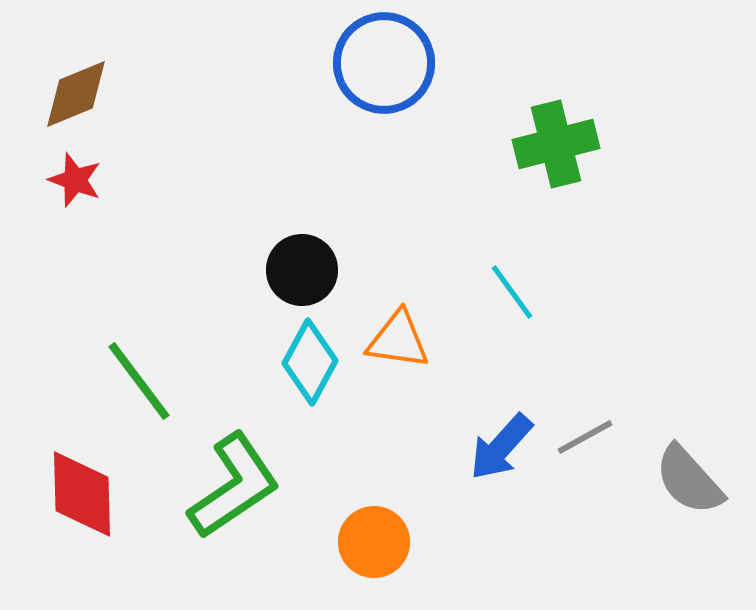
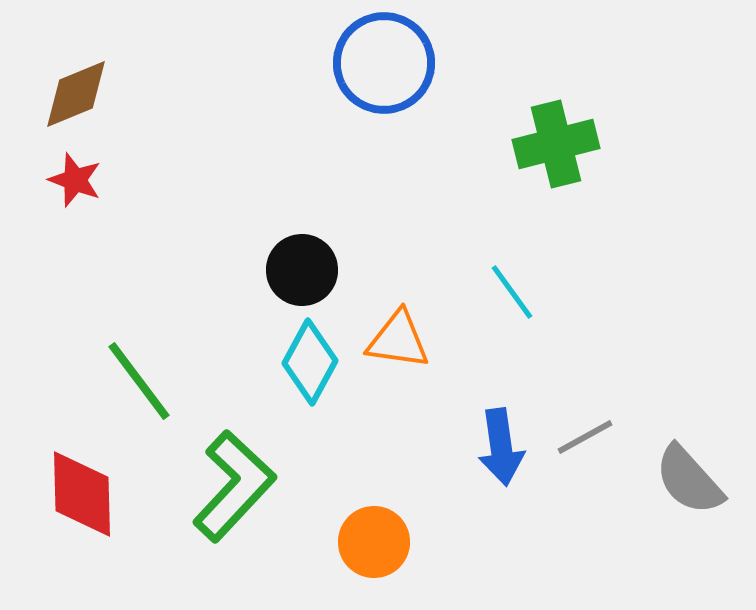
blue arrow: rotated 50 degrees counterclockwise
green L-shape: rotated 13 degrees counterclockwise
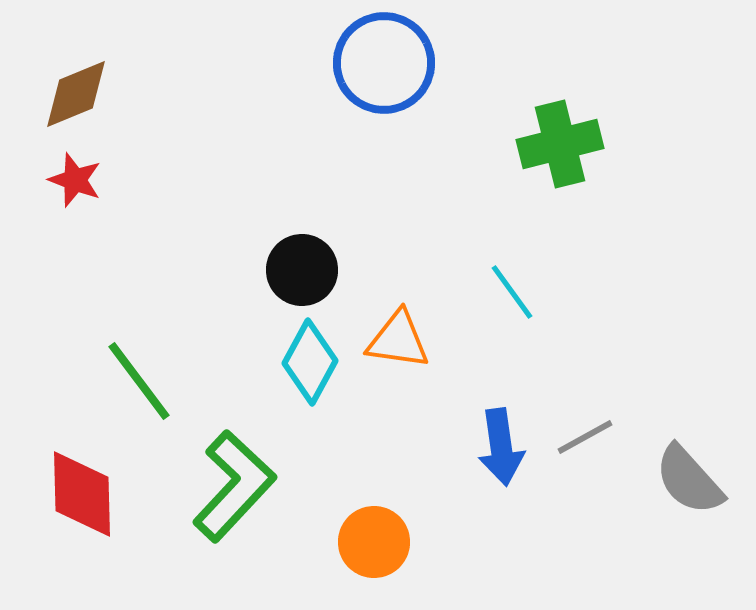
green cross: moved 4 px right
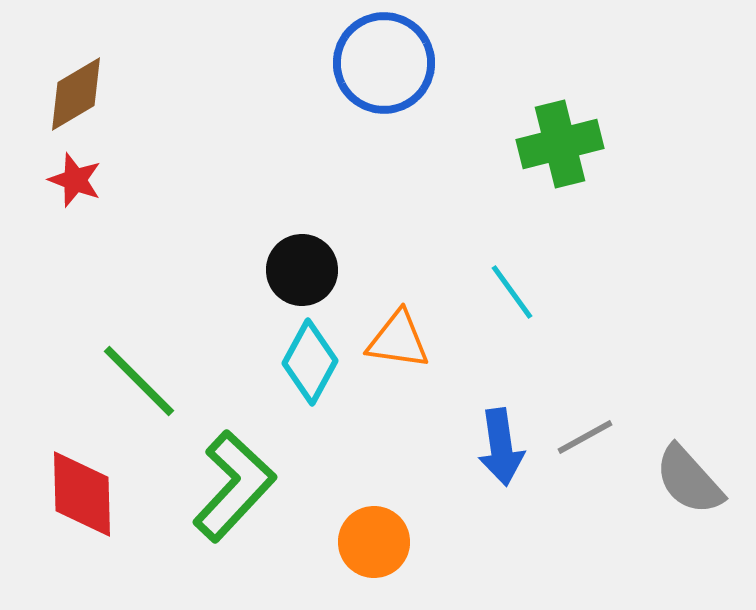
brown diamond: rotated 8 degrees counterclockwise
green line: rotated 8 degrees counterclockwise
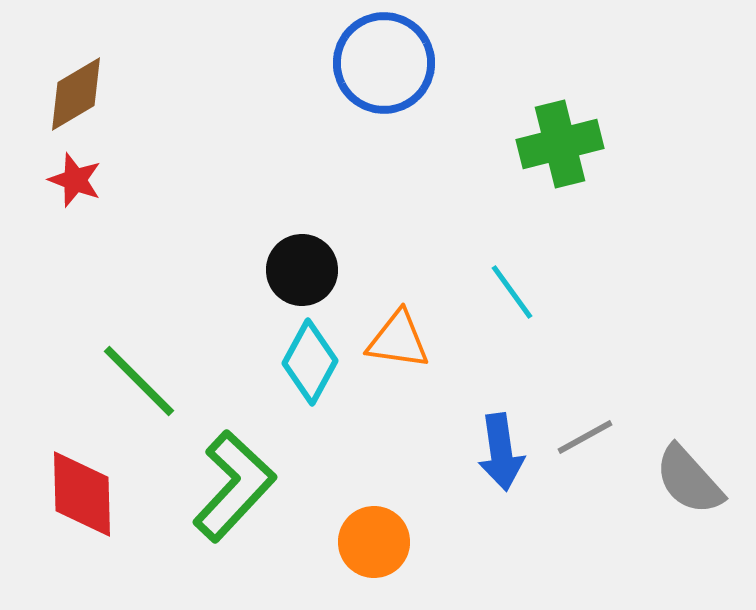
blue arrow: moved 5 px down
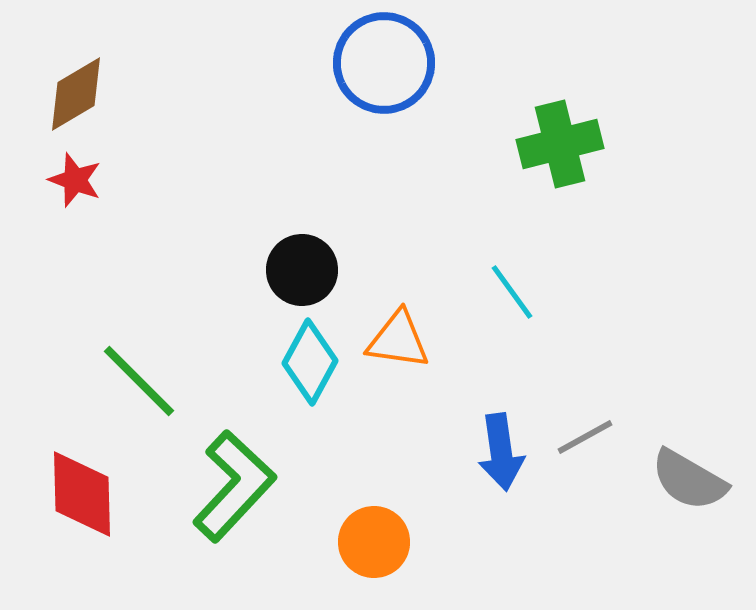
gray semicircle: rotated 18 degrees counterclockwise
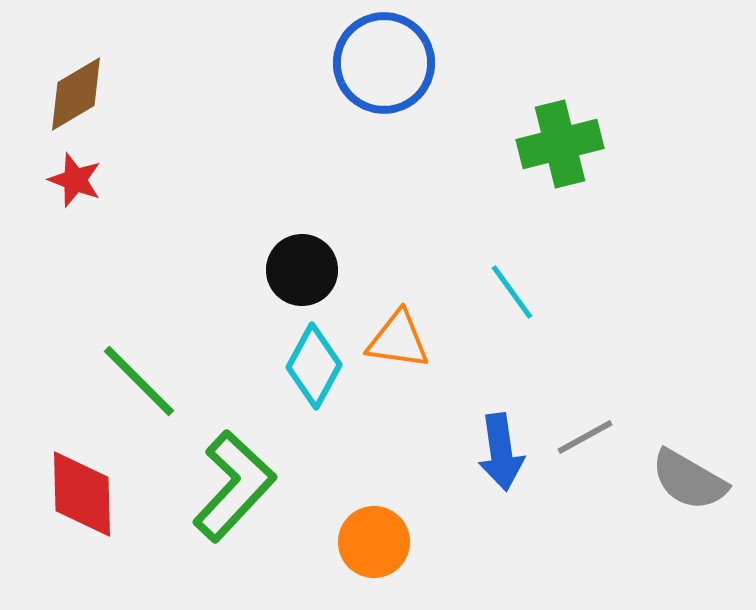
cyan diamond: moved 4 px right, 4 px down
